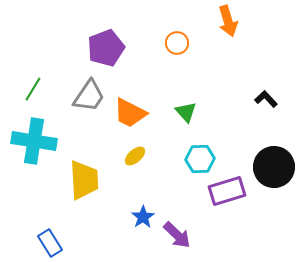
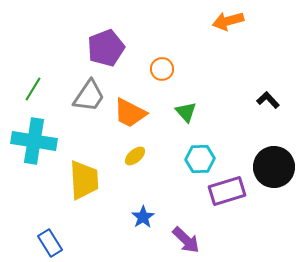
orange arrow: rotated 92 degrees clockwise
orange circle: moved 15 px left, 26 px down
black L-shape: moved 2 px right, 1 px down
purple arrow: moved 9 px right, 5 px down
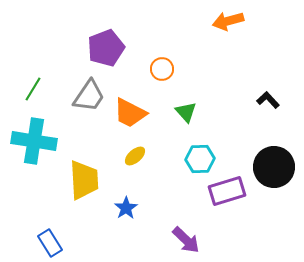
blue star: moved 17 px left, 9 px up
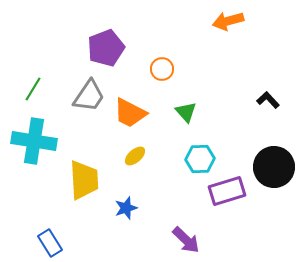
blue star: rotated 15 degrees clockwise
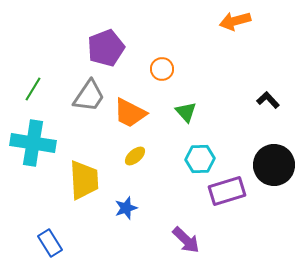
orange arrow: moved 7 px right
cyan cross: moved 1 px left, 2 px down
black circle: moved 2 px up
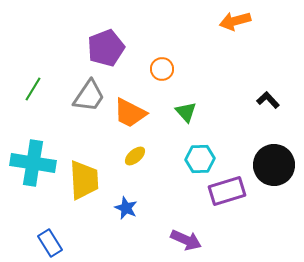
cyan cross: moved 20 px down
blue star: rotated 30 degrees counterclockwise
purple arrow: rotated 20 degrees counterclockwise
